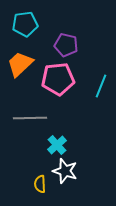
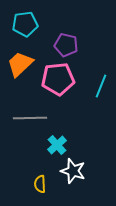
white star: moved 8 px right
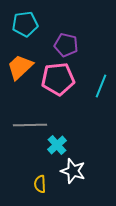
orange trapezoid: moved 3 px down
gray line: moved 7 px down
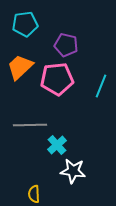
pink pentagon: moved 1 px left
white star: rotated 10 degrees counterclockwise
yellow semicircle: moved 6 px left, 10 px down
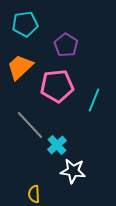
purple pentagon: rotated 20 degrees clockwise
pink pentagon: moved 7 px down
cyan line: moved 7 px left, 14 px down
gray line: rotated 48 degrees clockwise
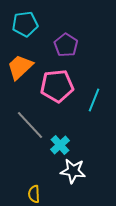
cyan cross: moved 3 px right
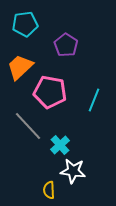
pink pentagon: moved 7 px left, 6 px down; rotated 16 degrees clockwise
gray line: moved 2 px left, 1 px down
yellow semicircle: moved 15 px right, 4 px up
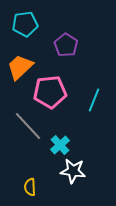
pink pentagon: rotated 16 degrees counterclockwise
yellow semicircle: moved 19 px left, 3 px up
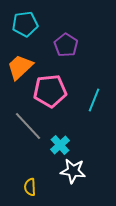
pink pentagon: moved 1 px up
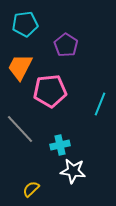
orange trapezoid: rotated 20 degrees counterclockwise
cyan line: moved 6 px right, 4 px down
gray line: moved 8 px left, 3 px down
cyan cross: rotated 30 degrees clockwise
yellow semicircle: moved 1 px right, 2 px down; rotated 48 degrees clockwise
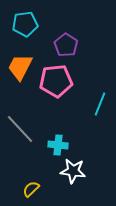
pink pentagon: moved 6 px right, 10 px up
cyan cross: moved 2 px left; rotated 18 degrees clockwise
